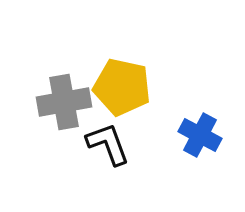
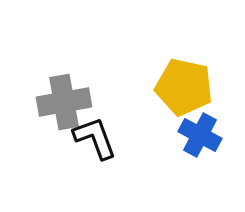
yellow pentagon: moved 62 px right
black L-shape: moved 13 px left, 6 px up
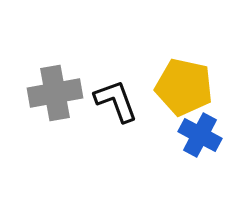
gray cross: moved 9 px left, 9 px up
black L-shape: moved 21 px right, 37 px up
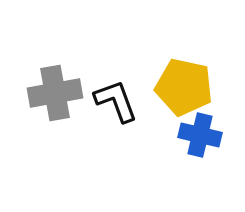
blue cross: rotated 15 degrees counterclockwise
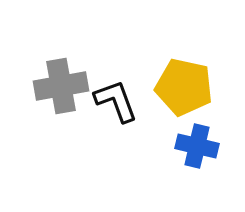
gray cross: moved 6 px right, 7 px up
blue cross: moved 3 px left, 11 px down
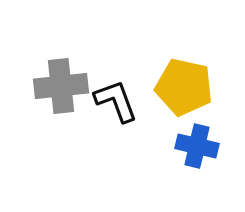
gray cross: rotated 4 degrees clockwise
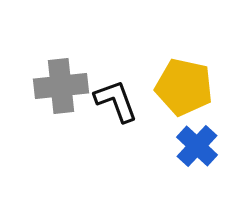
blue cross: rotated 30 degrees clockwise
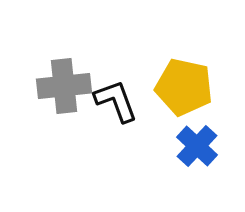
gray cross: moved 3 px right
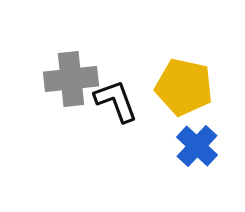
gray cross: moved 7 px right, 7 px up
